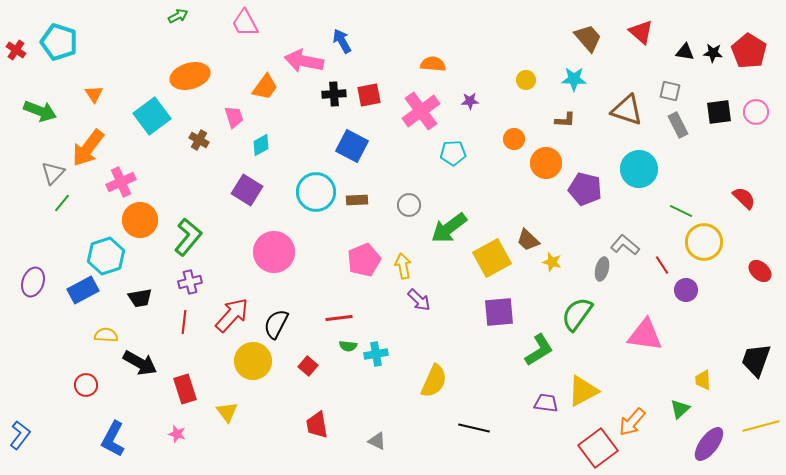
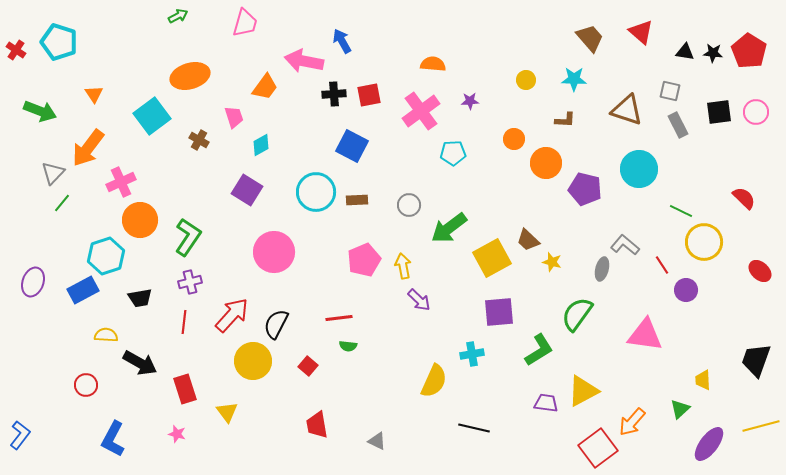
pink trapezoid at (245, 23): rotated 136 degrees counterclockwise
brown trapezoid at (588, 38): moved 2 px right
green L-shape at (188, 237): rotated 6 degrees counterclockwise
cyan cross at (376, 354): moved 96 px right
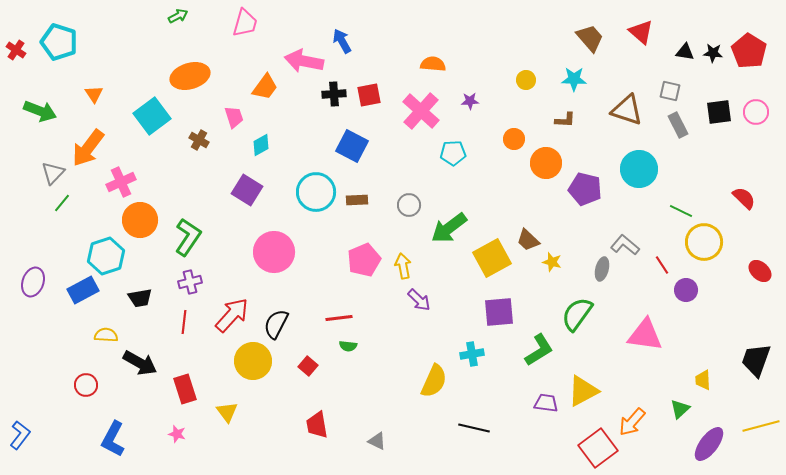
pink cross at (421, 111): rotated 12 degrees counterclockwise
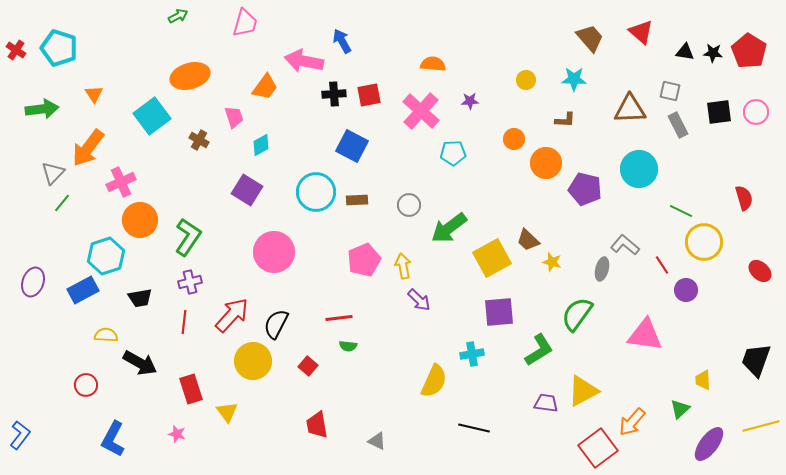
cyan pentagon at (59, 42): moved 6 px down
brown triangle at (627, 110): moved 3 px right, 1 px up; rotated 20 degrees counterclockwise
green arrow at (40, 111): moved 2 px right, 2 px up; rotated 28 degrees counterclockwise
red semicircle at (744, 198): rotated 30 degrees clockwise
red rectangle at (185, 389): moved 6 px right
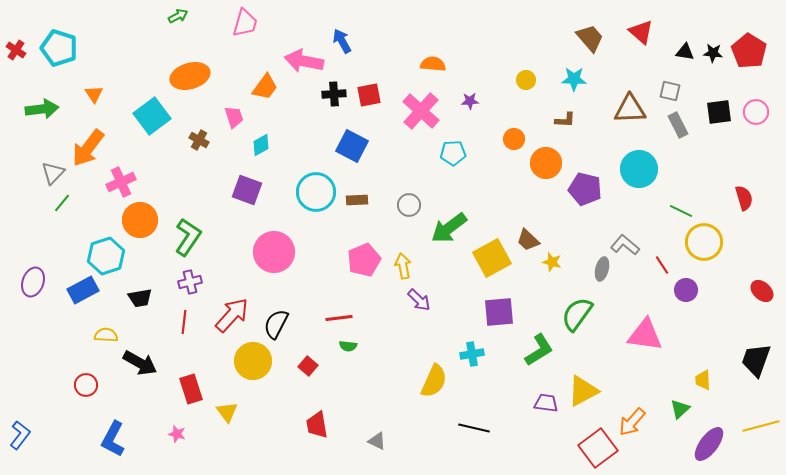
purple square at (247, 190): rotated 12 degrees counterclockwise
red ellipse at (760, 271): moved 2 px right, 20 px down
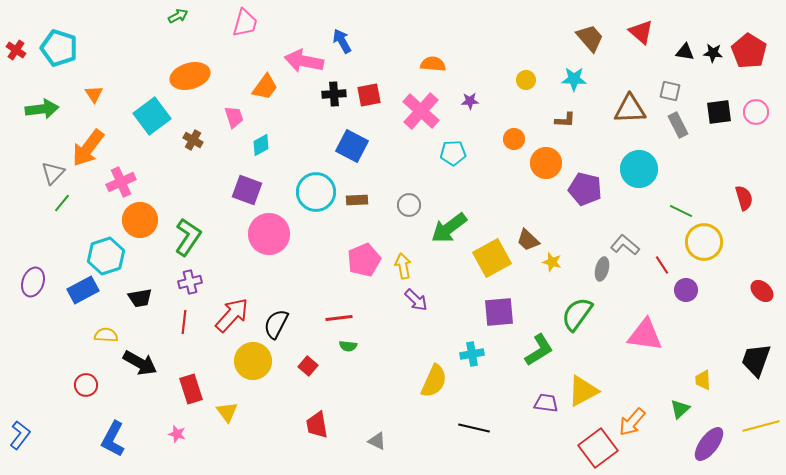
brown cross at (199, 140): moved 6 px left
pink circle at (274, 252): moved 5 px left, 18 px up
purple arrow at (419, 300): moved 3 px left
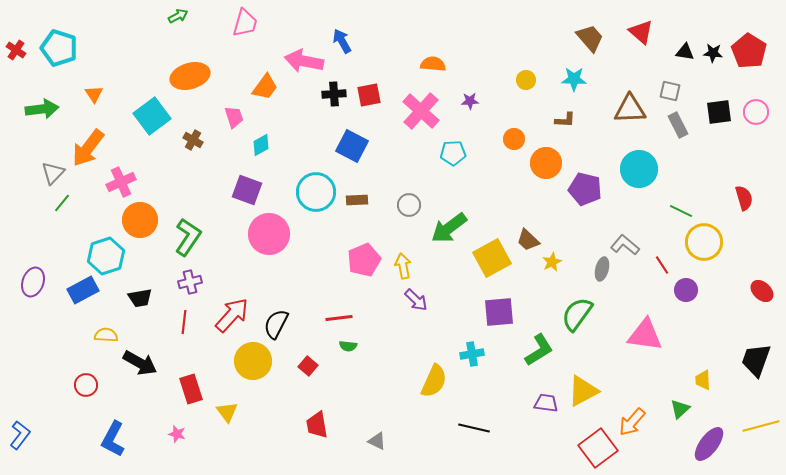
yellow star at (552, 262): rotated 30 degrees clockwise
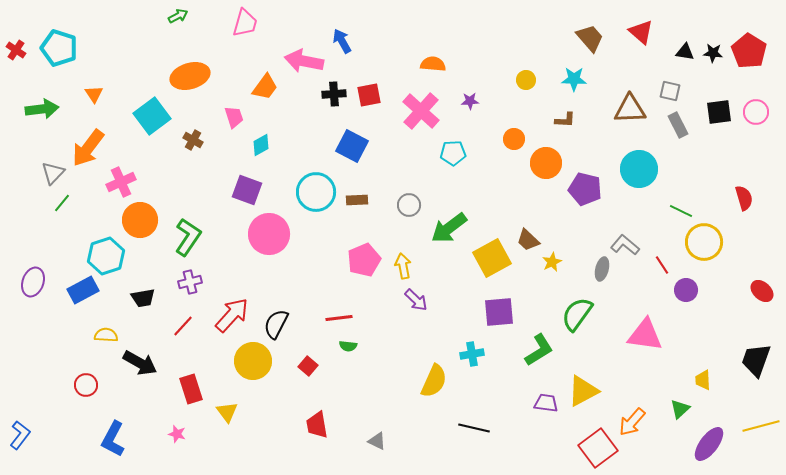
black trapezoid at (140, 298): moved 3 px right
red line at (184, 322): moved 1 px left, 4 px down; rotated 35 degrees clockwise
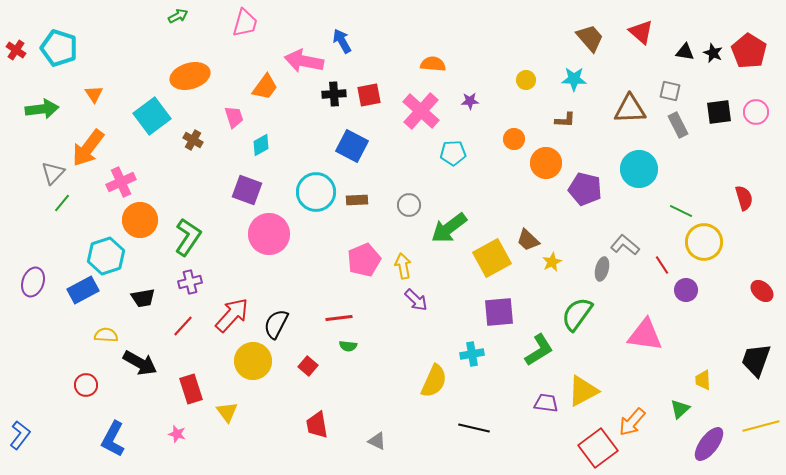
black star at (713, 53): rotated 18 degrees clockwise
